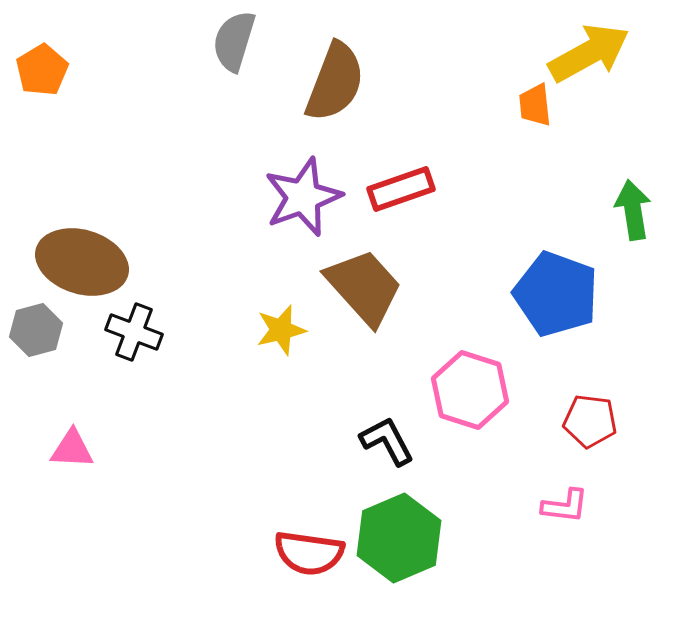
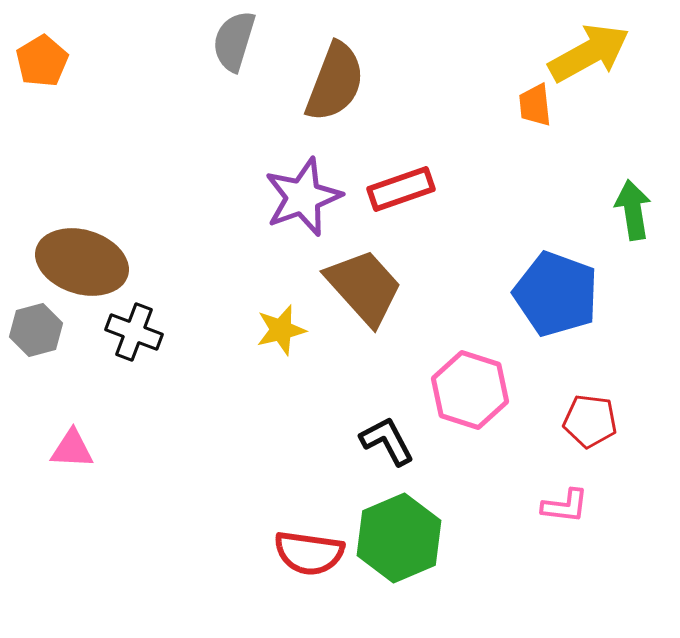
orange pentagon: moved 9 px up
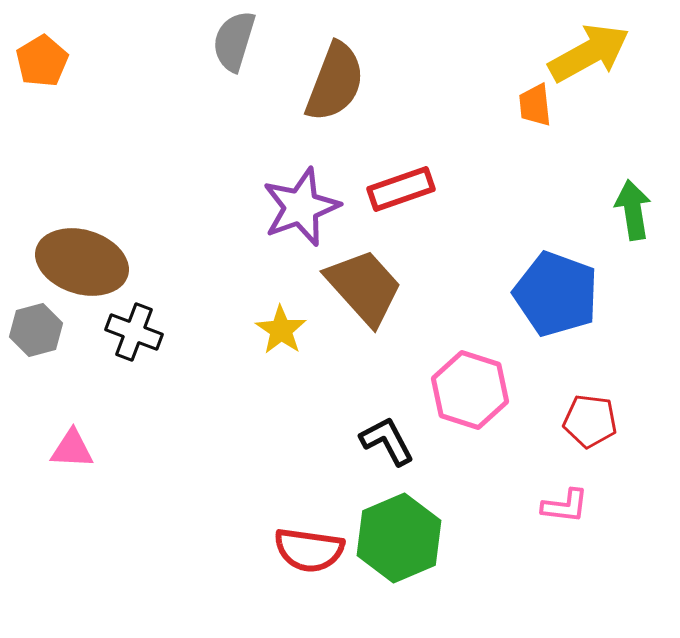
purple star: moved 2 px left, 10 px down
yellow star: rotated 24 degrees counterclockwise
red semicircle: moved 3 px up
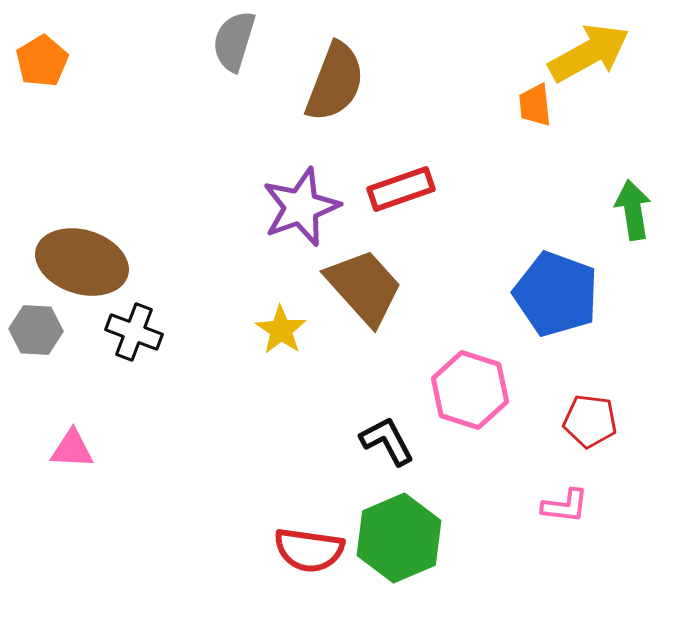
gray hexagon: rotated 18 degrees clockwise
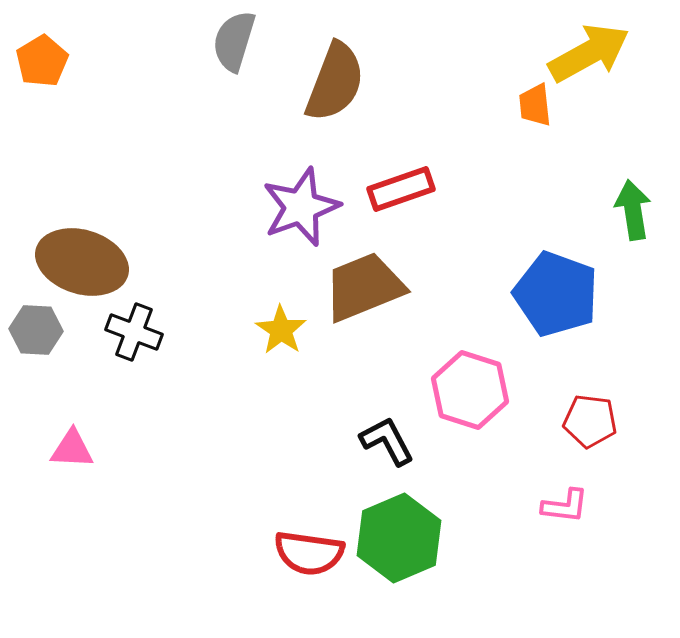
brown trapezoid: rotated 70 degrees counterclockwise
red semicircle: moved 3 px down
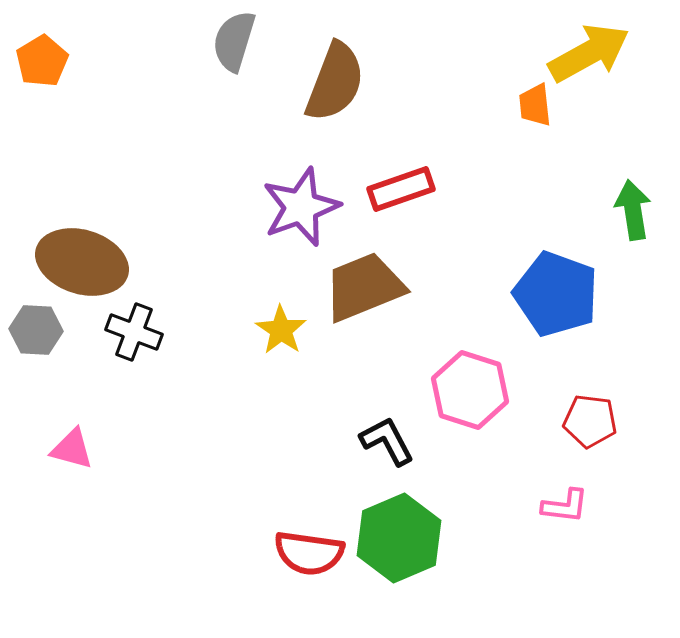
pink triangle: rotated 12 degrees clockwise
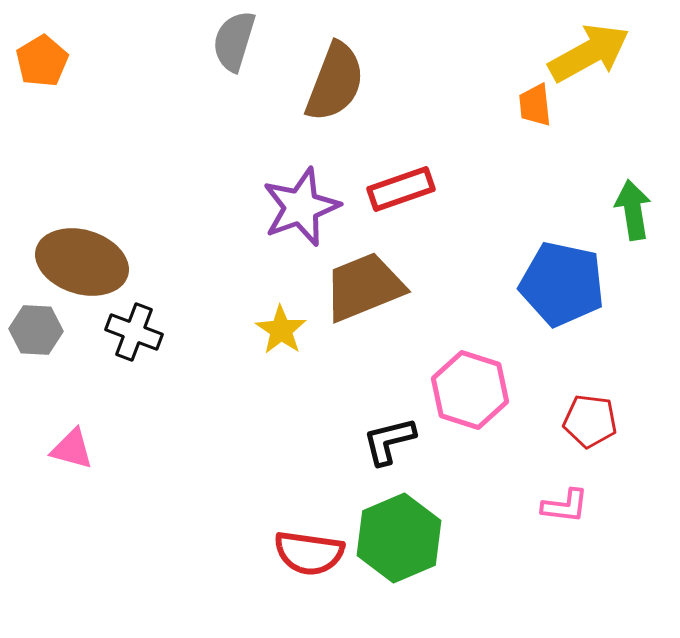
blue pentagon: moved 6 px right, 10 px up; rotated 8 degrees counterclockwise
black L-shape: moved 2 px right; rotated 76 degrees counterclockwise
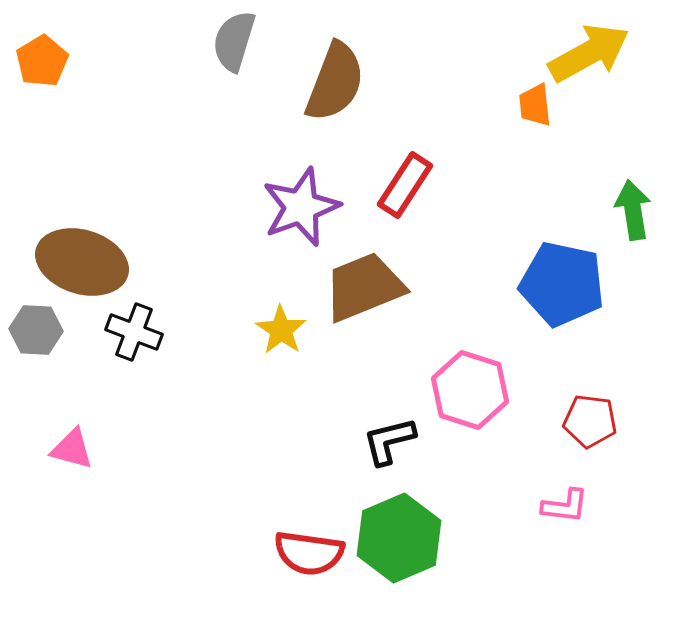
red rectangle: moved 4 px right, 4 px up; rotated 38 degrees counterclockwise
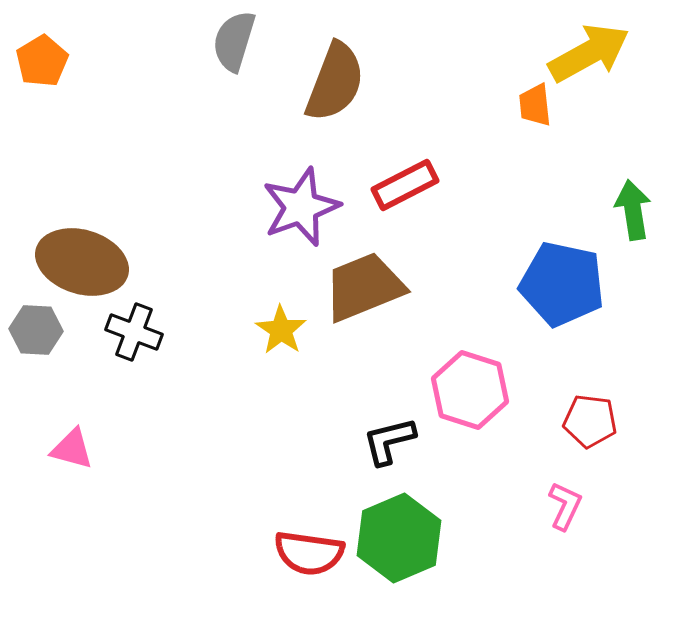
red rectangle: rotated 30 degrees clockwise
pink L-shape: rotated 72 degrees counterclockwise
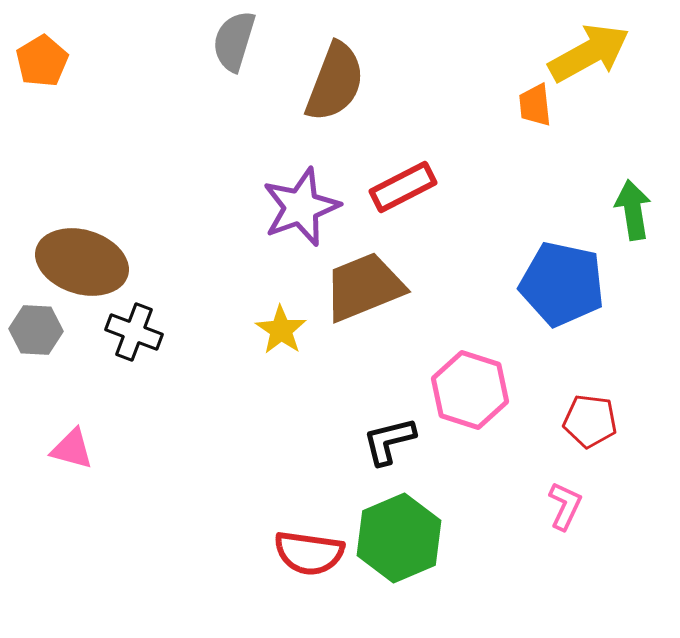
red rectangle: moved 2 px left, 2 px down
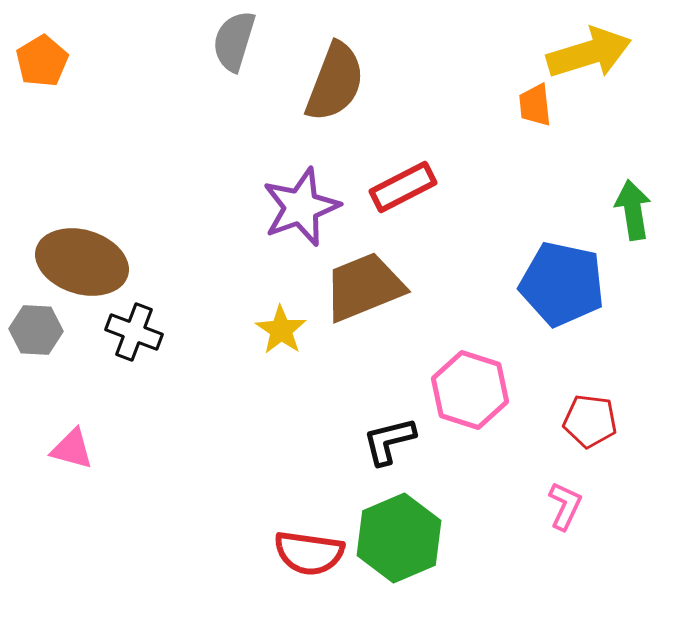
yellow arrow: rotated 12 degrees clockwise
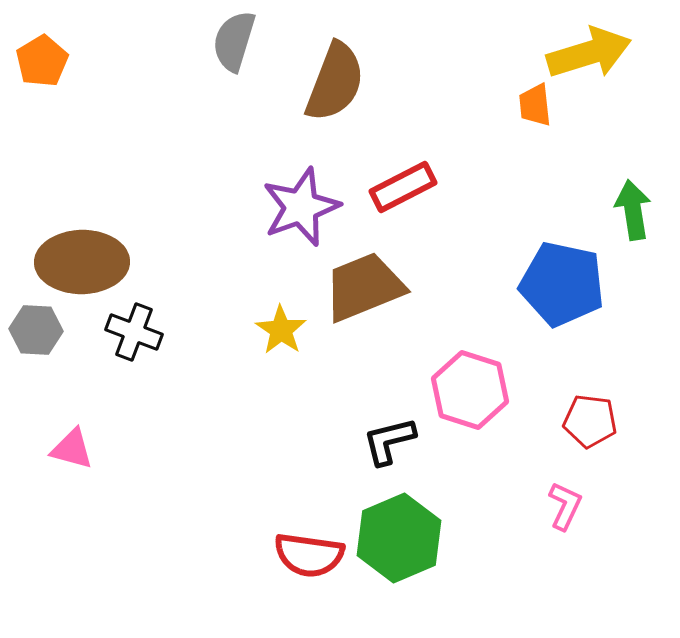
brown ellipse: rotated 18 degrees counterclockwise
red semicircle: moved 2 px down
